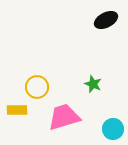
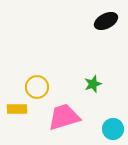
black ellipse: moved 1 px down
green star: rotated 30 degrees clockwise
yellow rectangle: moved 1 px up
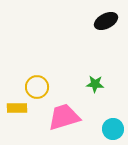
green star: moved 2 px right; rotated 24 degrees clockwise
yellow rectangle: moved 1 px up
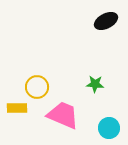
pink trapezoid: moved 1 px left, 2 px up; rotated 40 degrees clockwise
cyan circle: moved 4 px left, 1 px up
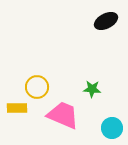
green star: moved 3 px left, 5 px down
cyan circle: moved 3 px right
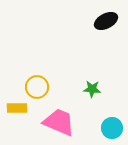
pink trapezoid: moved 4 px left, 7 px down
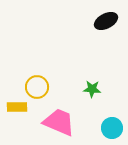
yellow rectangle: moved 1 px up
